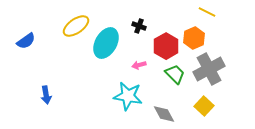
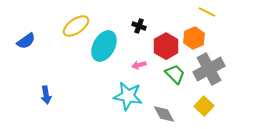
cyan ellipse: moved 2 px left, 3 px down
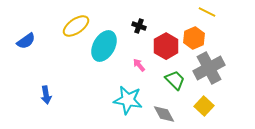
pink arrow: rotated 64 degrees clockwise
gray cross: moved 1 px up
green trapezoid: moved 6 px down
cyan star: moved 4 px down
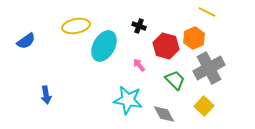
yellow ellipse: rotated 24 degrees clockwise
red hexagon: rotated 15 degrees counterclockwise
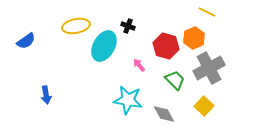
black cross: moved 11 px left
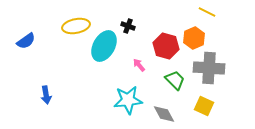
gray cross: rotated 32 degrees clockwise
cyan star: rotated 16 degrees counterclockwise
yellow square: rotated 18 degrees counterclockwise
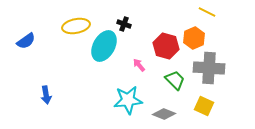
black cross: moved 4 px left, 2 px up
gray diamond: rotated 40 degrees counterclockwise
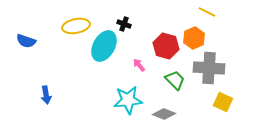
blue semicircle: rotated 54 degrees clockwise
yellow square: moved 19 px right, 4 px up
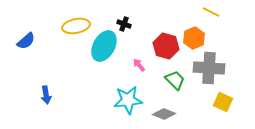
yellow line: moved 4 px right
blue semicircle: rotated 60 degrees counterclockwise
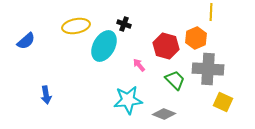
yellow line: rotated 66 degrees clockwise
orange hexagon: moved 2 px right
gray cross: moved 1 px left, 1 px down
